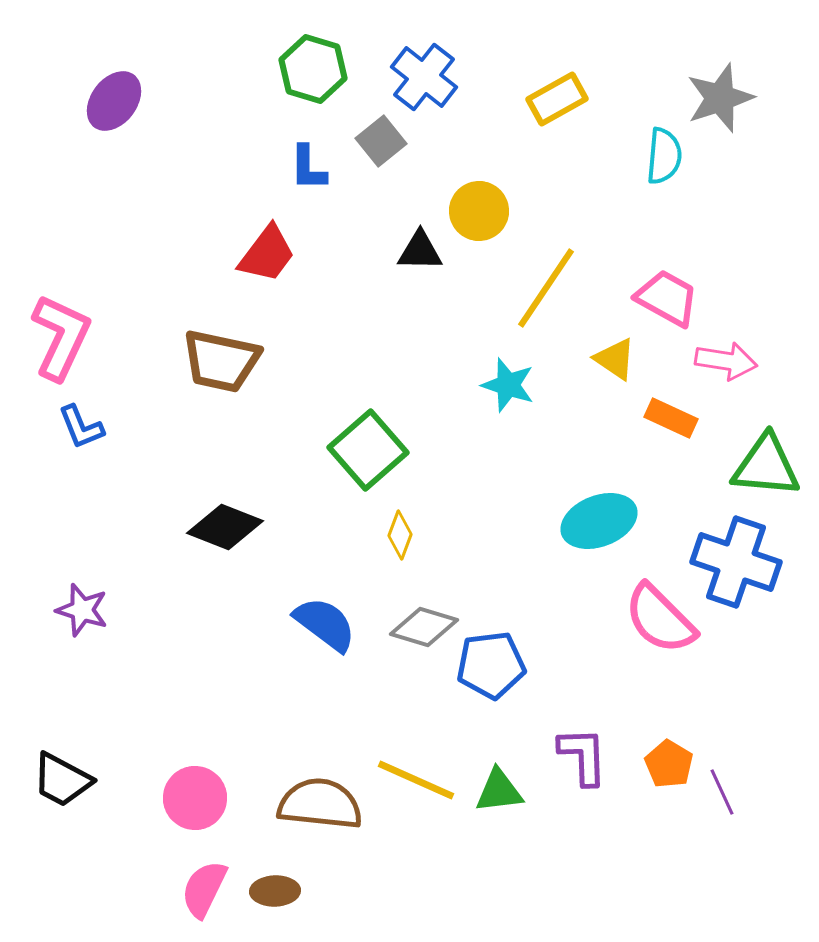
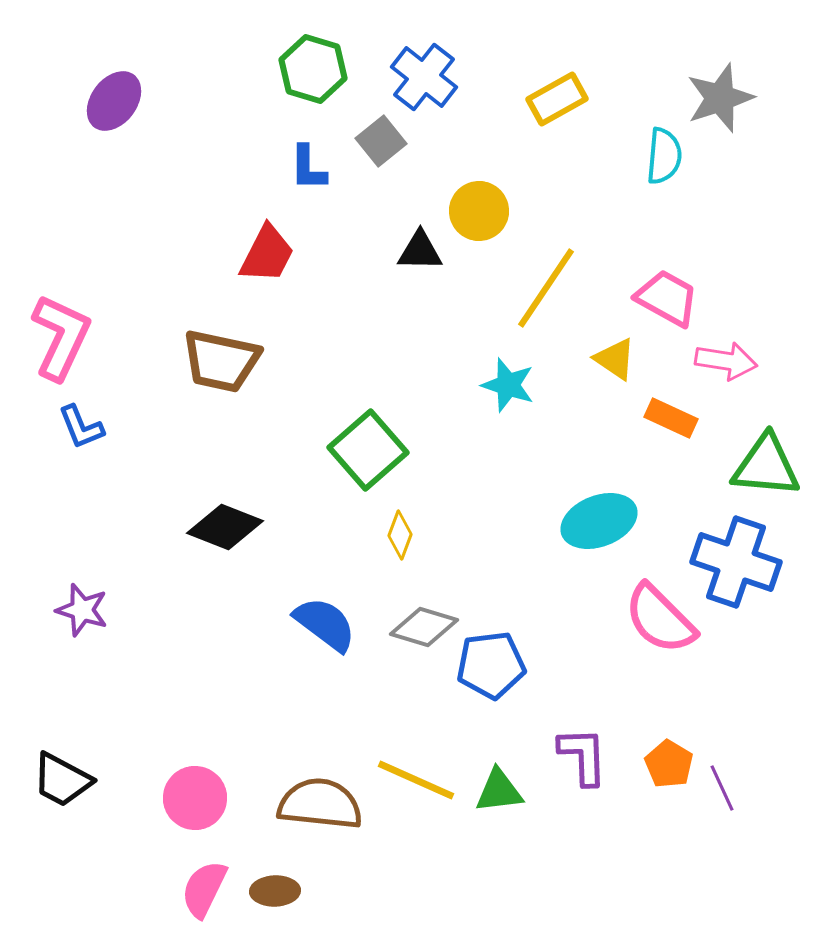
red trapezoid at (267, 254): rotated 10 degrees counterclockwise
purple line at (722, 792): moved 4 px up
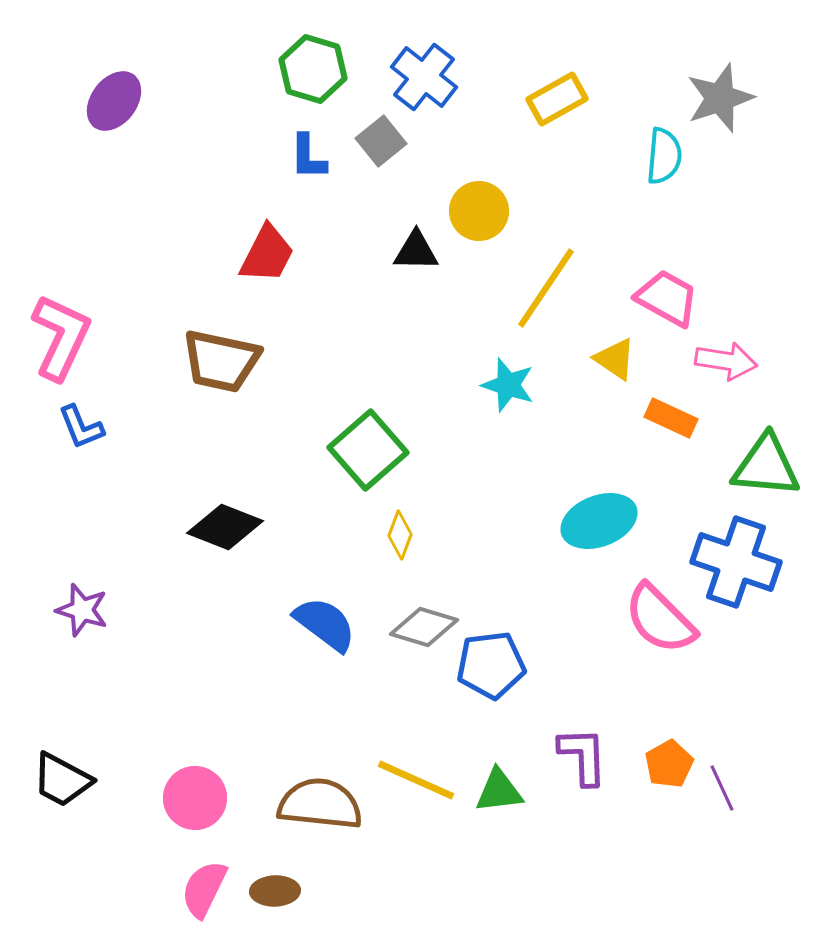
blue L-shape at (308, 168): moved 11 px up
black triangle at (420, 251): moved 4 px left
orange pentagon at (669, 764): rotated 12 degrees clockwise
